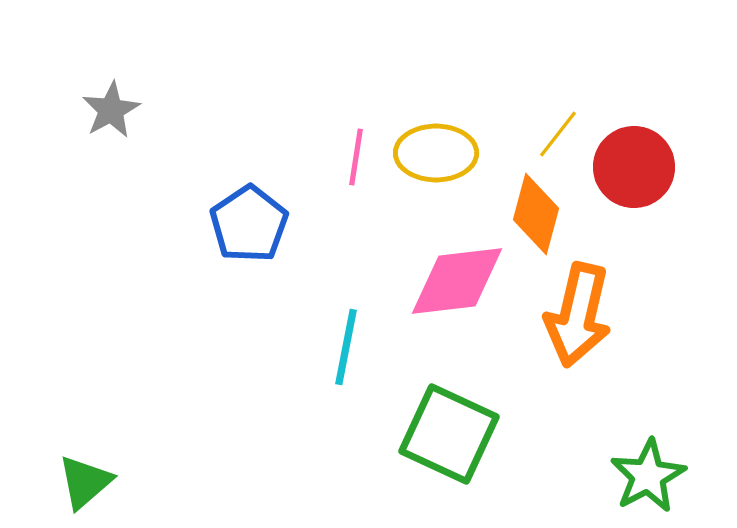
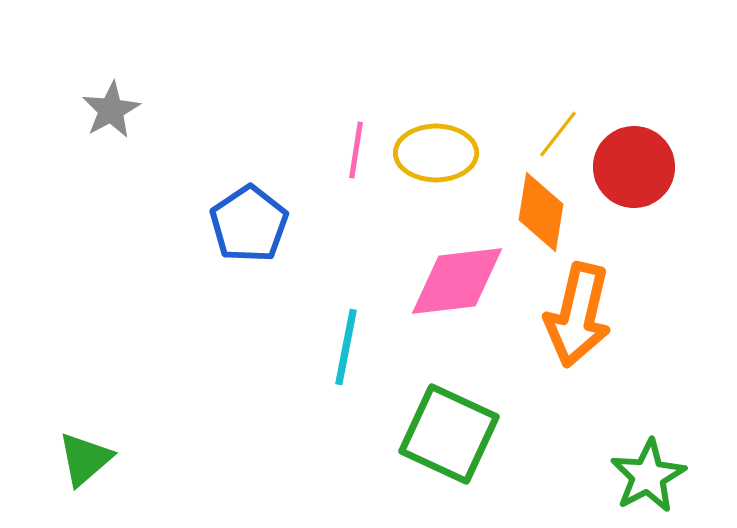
pink line: moved 7 px up
orange diamond: moved 5 px right, 2 px up; rotated 6 degrees counterclockwise
green triangle: moved 23 px up
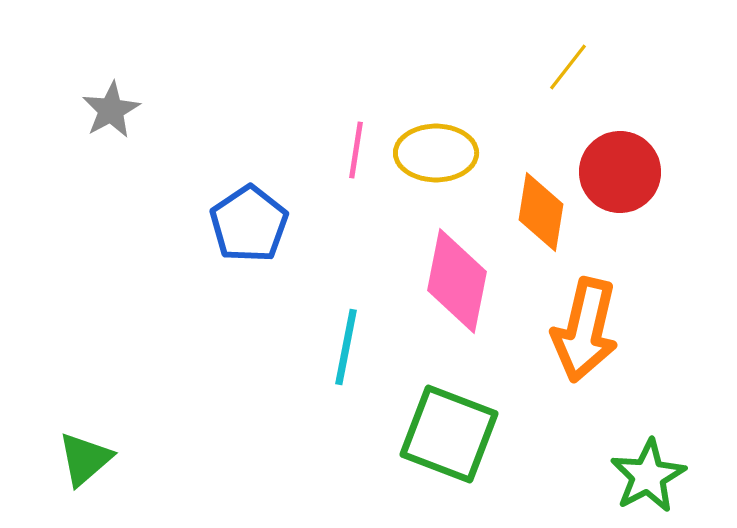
yellow line: moved 10 px right, 67 px up
red circle: moved 14 px left, 5 px down
pink diamond: rotated 72 degrees counterclockwise
orange arrow: moved 7 px right, 15 px down
green square: rotated 4 degrees counterclockwise
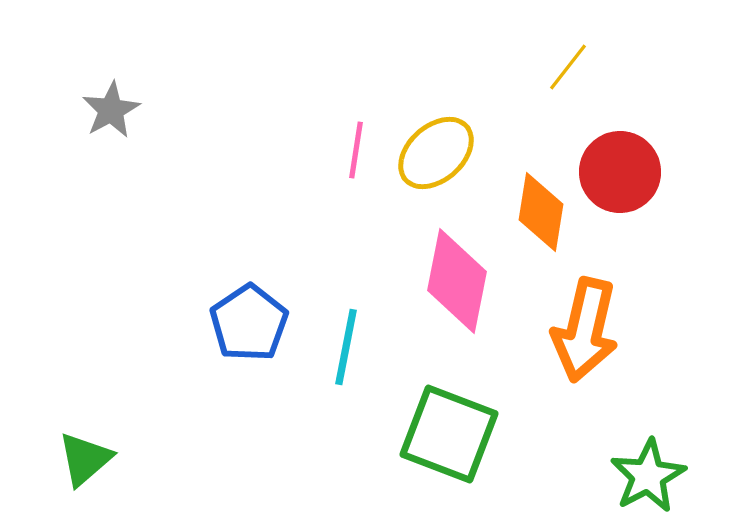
yellow ellipse: rotated 42 degrees counterclockwise
blue pentagon: moved 99 px down
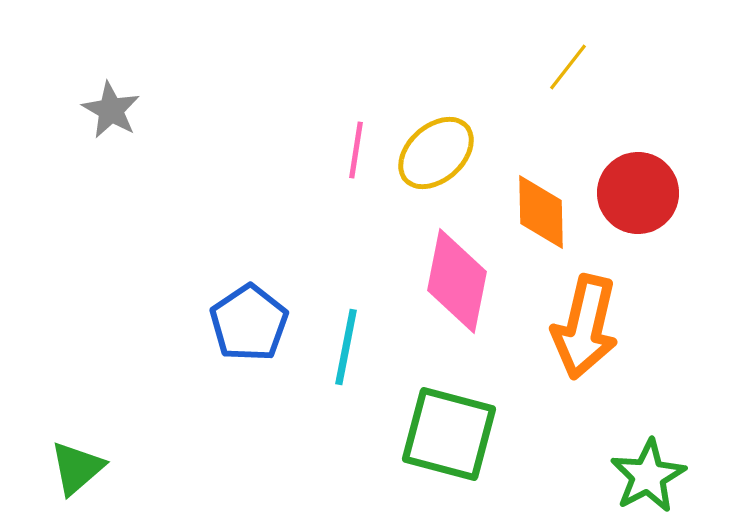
gray star: rotated 14 degrees counterclockwise
red circle: moved 18 px right, 21 px down
orange diamond: rotated 10 degrees counterclockwise
orange arrow: moved 3 px up
green square: rotated 6 degrees counterclockwise
green triangle: moved 8 px left, 9 px down
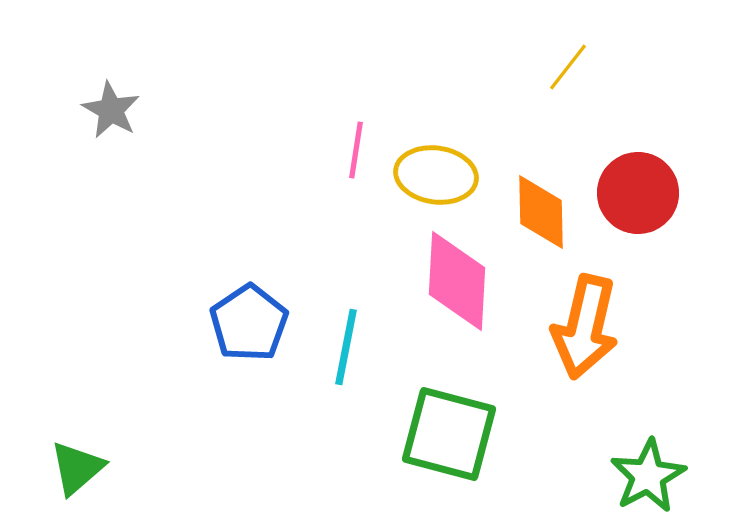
yellow ellipse: moved 22 px down; rotated 50 degrees clockwise
pink diamond: rotated 8 degrees counterclockwise
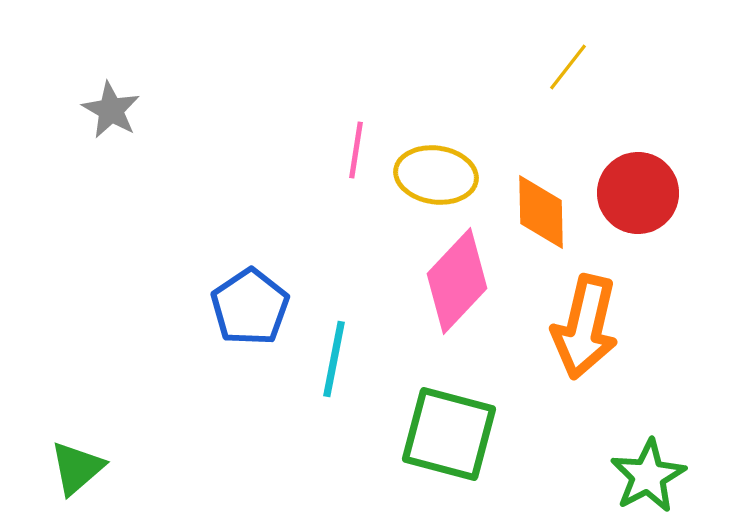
pink diamond: rotated 40 degrees clockwise
blue pentagon: moved 1 px right, 16 px up
cyan line: moved 12 px left, 12 px down
